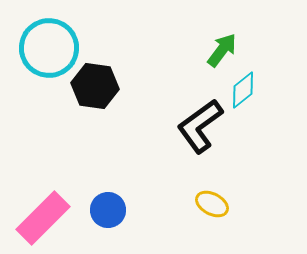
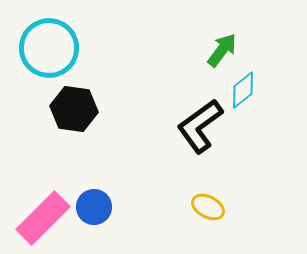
black hexagon: moved 21 px left, 23 px down
yellow ellipse: moved 4 px left, 3 px down
blue circle: moved 14 px left, 3 px up
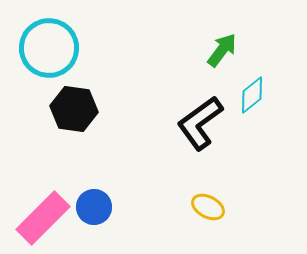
cyan diamond: moved 9 px right, 5 px down
black L-shape: moved 3 px up
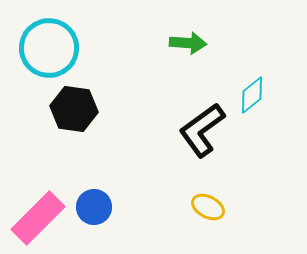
green arrow: moved 34 px left, 7 px up; rotated 57 degrees clockwise
black L-shape: moved 2 px right, 7 px down
pink rectangle: moved 5 px left
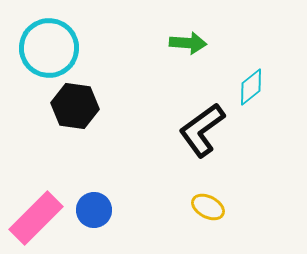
cyan diamond: moved 1 px left, 8 px up
black hexagon: moved 1 px right, 3 px up
blue circle: moved 3 px down
pink rectangle: moved 2 px left
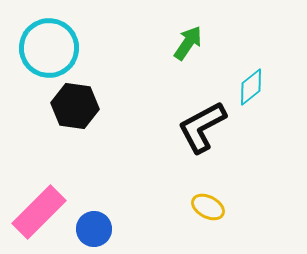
green arrow: rotated 60 degrees counterclockwise
black L-shape: moved 3 px up; rotated 8 degrees clockwise
blue circle: moved 19 px down
pink rectangle: moved 3 px right, 6 px up
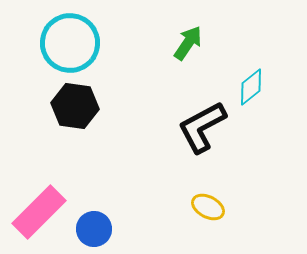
cyan circle: moved 21 px right, 5 px up
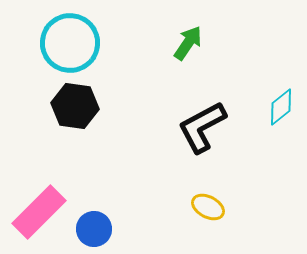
cyan diamond: moved 30 px right, 20 px down
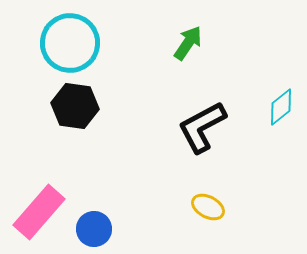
pink rectangle: rotated 4 degrees counterclockwise
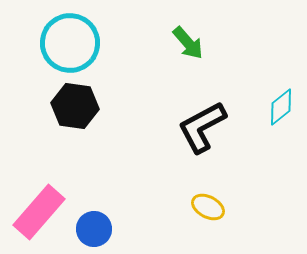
green arrow: rotated 105 degrees clockwise
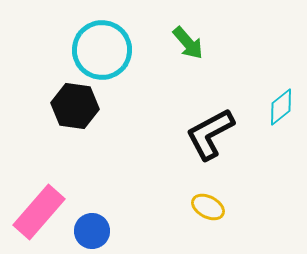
cyan circle: moved 32 px right, 7 px down
black L-shape: moved 8 px right, 7 px down
blue circle: moved 2 px left, 2 px down
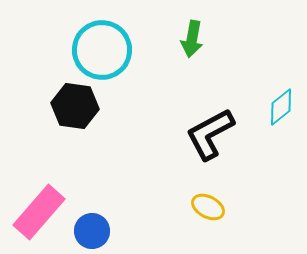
green arrow: moved 4 px right, 4 px up; rotated 51 degrees clockwise
